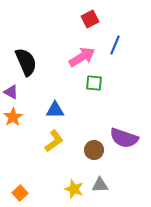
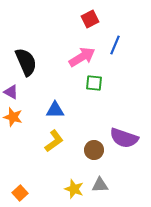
orange star: rotated 24 degrees counterclockwise
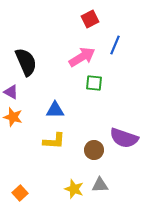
yellow L-shape: rotated 40 degrees clockwise
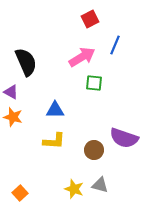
gray triangle: rotated 18 degrees clockwise
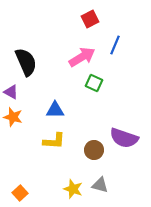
green square: rotated 18 degrees clockwise
yellow star: moved 1 px left
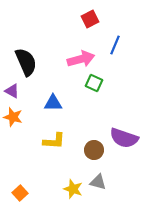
pink arrow: moved 1 px left, 2 px down; rotated 16 degrees clockwise
purple triangle: moved 1 px right, 1 px up
blue triangle: moved 2 px left, 7 px up
gray triangle: moved 2 px left, 3 px up
